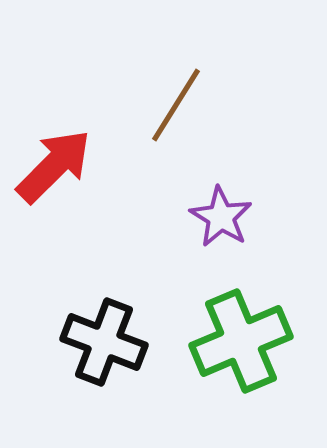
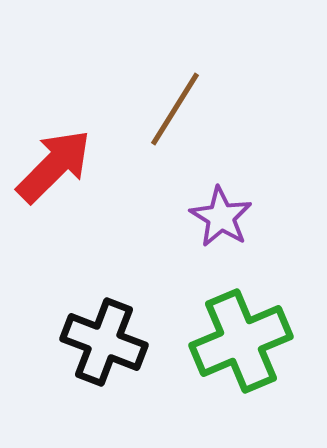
brown line: moved 1 px left, 4 px down
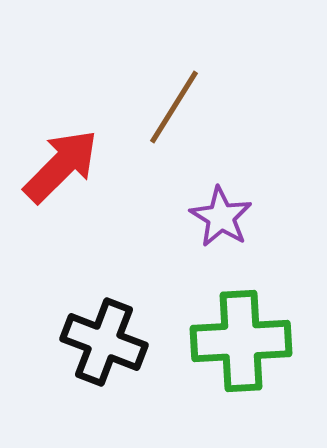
brown line: moved 1 px left, 2 px up
red arrow: moved 7 px right
green cross: rotated 20 degrees clockwise
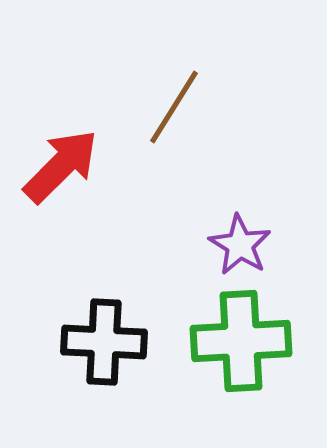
purple star: moved 19 px right, 28 px down
black cross: rotated 18 degrees counterclockwise
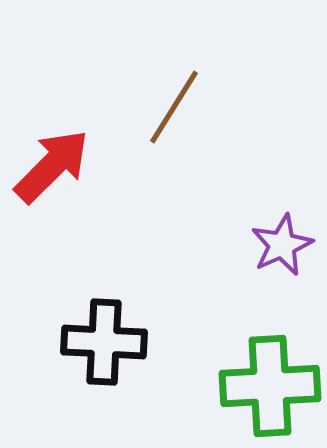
red arrow: moved 9 px left
purple star: moved 42 px right; rotated 16 degrees clockwise
green cross: moved 29 px right, 45 px down
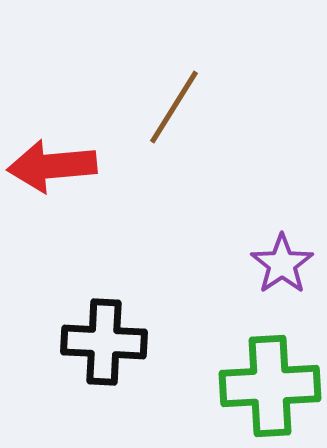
red arrow: rotated 140 degrees counterclockwise
purple star: moved 19 px down; rotated 10 degrees counterclockwise
